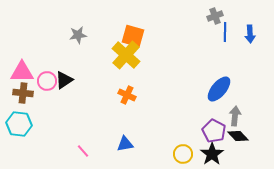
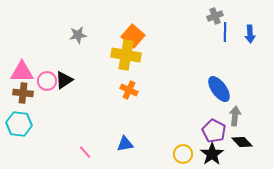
orange square: rotated 25 degrees clockwise
yellow cross: rotated 32 degrees counterclockwise
blue ellipse: rotated 76 degrees counterclockwise
orange cross: moved 2 px right, 5 px up
black diamond: moved 4 px right, 6 px down
pink line: moved 2 px right, 1 px down
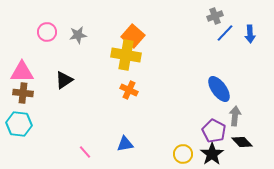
blue line: moved 1 px down; rotated 42 degrees clockwise
pink circle: moved 49 px up
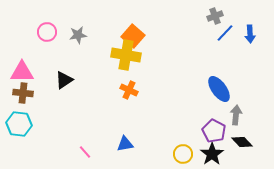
gray arrow: moved 1 px right, 1 px up
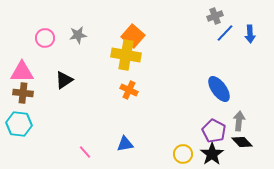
pink circle: moved 2 px left, 6 px down
gray arrow: moved 3 px right, 6 px down
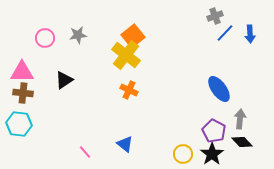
orange square: rotated 10 degrees clockwise
yellow cross: rotated 28 degrees clockwise
gray arrow: moved 1 px right, 2 px up
blue triangle: rotated 48 degrees clockwise
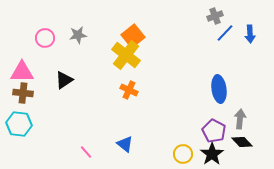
blue ellipse: rotated 28 degrees clockwise
pink line: moved 1 px right
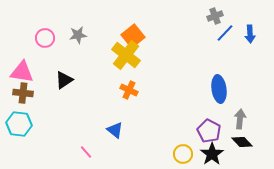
pink triangle: rotated 10 degrees clockwise
purple pentagon: moved 5 px left
blue triangle: moved 10 px left, 14 px up
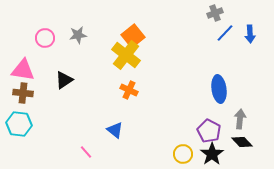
gray cross: moved 3 px up
pink triangle: moved 1 px right, 2 px up
